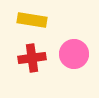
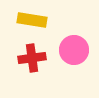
pink circle: moved 4 px up
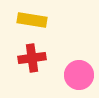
pink circle: moved 5 px right, 25 px down
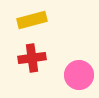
yellow rectangle: rotated 24 degrees counterclockwise
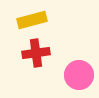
red cross: moved 4 px right, 5 px up
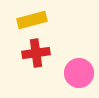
pink circle: moved 2 px up
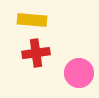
yellow rectangle: rotated 20 degrees clockwise
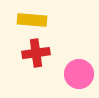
pink circle: moved 1 px down
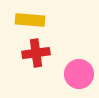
yellow rectangle: moved 2 px left
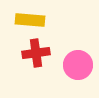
pink circle: moved 1 px left, 9 px up
